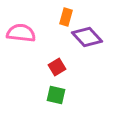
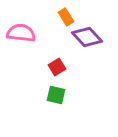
orange rectangle: rotated 48 degrees counterclockwise
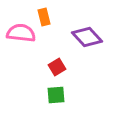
orange rectangle: moved 22 px left; rotated 18 degrees clockwise
green square: rotated 18 degrees counterclockwise
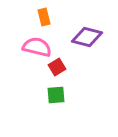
pink semicircle: moved 16 px right, 14 px down; rotated 8 degrees clockwise
purple diamond: rotated 32 degrees counterclockwise
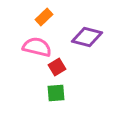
orange rectangle: rotated 60 degrees clockwise
green square: moved 2 px up
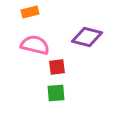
orange rectangle: moved 14 px left, 5 px up; rotated 30 degrees clockwise
pink semicircle: moved 2 px left, 2 px up
red square: rotated 24 degrees clockwise
